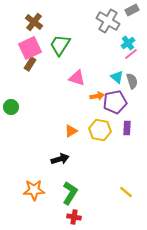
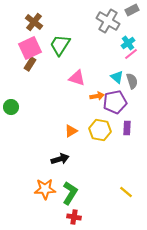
orange star: moved 11 px right, 1 px up
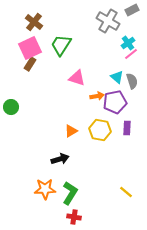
green trapezoid: moved 1 px right
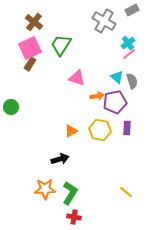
gray cross: moved 4 px left
pink line: moved 2 px left
